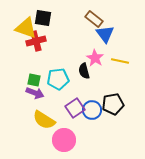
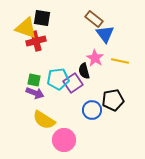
black square: moved 1 px left
black pentagon: moved 4 px up
purple square: moved 2 px left, 25 px up
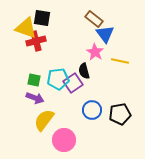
pink star: moved 6 px up
purple arrow: moved 5 px down
black pentagon: moved 7 px right, 14 px down
yellow semicircle: rotated 95 degrees clockwise
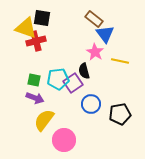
blue circle: moved 1 px left, 6 px up
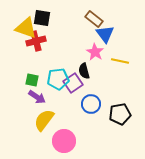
green square: moved 2 px left
purple arrow: moved 2 px right, 1 px up; rotated 12 degrees clockwise
pink circle: moved 1 px down
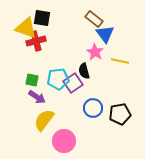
blue circle: moved 2 px right, 4 px down
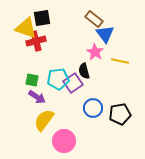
black square: rotated 18 degrees counterclockwise
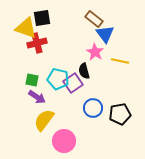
red cross: moved 1 px right, 2 px down
cyan pentagon: rotated 20 degrees clockwise
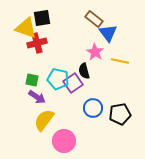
blue triangle: moved 3 px right, 1 px up
